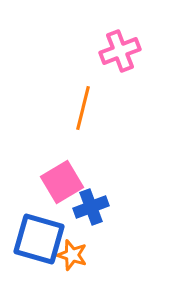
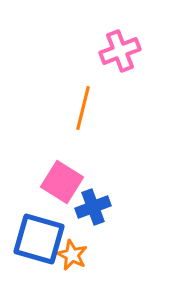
pink square: rotated 27 degrees counterclockwise
blue cross: moved 2 px right
orange star: rotated 8 degrees clockwise
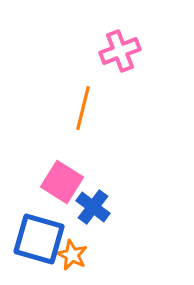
blue cross: rotated 32 degrees counterclockwise
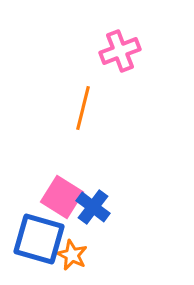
pink square: moved 15 px down
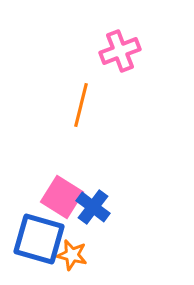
orange line: moved 2 px left, 3 px up
orange star: rotated 12 degrees counterclockwise
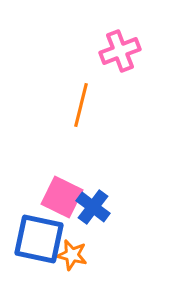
pink square: rotated 6 degrees counterclockwise
blue square: rotated 4 degrees counterclockwise
